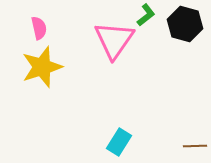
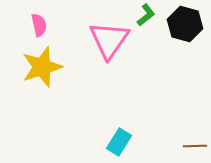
pink semicircle: moved 3 px up
pink triangle: moved 5 px left
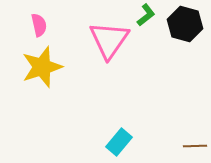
cyan rectangle: rotated 8 degrees clockwise
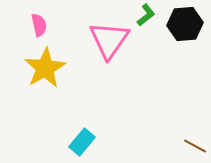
black hexagon: rotated 20 degrees counterclockwise
yellow star: moved 3 px right, 1 px down; rotated 12 degrees counterclockwise
cyan rectangle: moved 37 px left
brown line: rotated 30 degrees clockwise
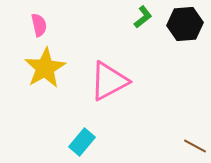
green L-shape: moved 3 px left, 2 px down
pink triangle: moved 41 px down; rotated 27 degrees clockwise
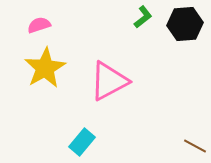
pink semicircle: rotated 95 degrees counterclockwise
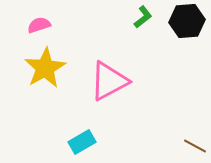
black hexagon: moved 2 px right, 3 px up
cyan rectangle: rotated 20 degrees clockwise
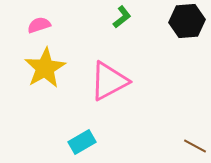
green L-shape: moved 21 px left
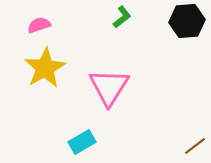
pink triangle: moved 6 px down; rotated 30 degrees counterclockwise
brown line: rotated 65 degrees counterclockwise
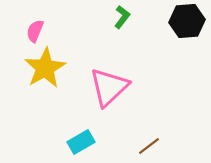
green L-shape: rotated 15 degrees counterclockwise
pink semicircle: moved 4 px left, 6 px down; rotated 50 degrees counterclockwise
pink triangle: rotated 15 degrees clockwise
cyan rectangle: moved 1 px left
brown line: moved 46 px left
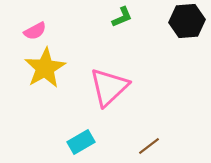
green L-shape: rotated 30 degrees clockwise
pink semicircle: rotated 140 degrees counterclockwise
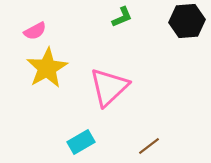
yellow star: moved 2 px right
